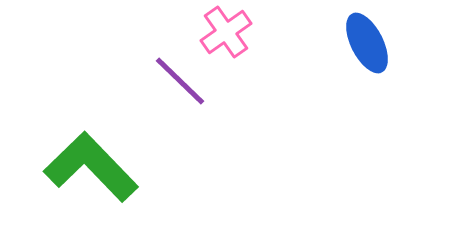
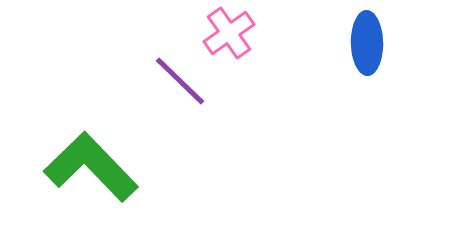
pink cross: moved 3 px right, 1 px down
blue ellipse: rotated 26 degrees clockwise
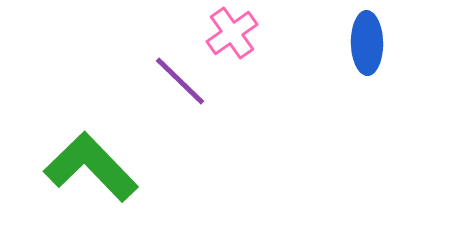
pink cross: moved 3 px right
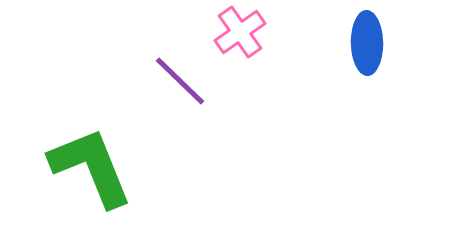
pink cross: moved 8 px right, 1 px up
green L-shape: rotated 22 degrees clockwise
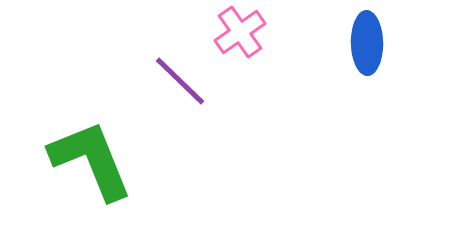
green L-shape: moved 7 px up
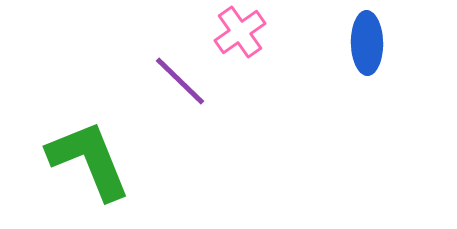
green L-shape: moved 2 px left
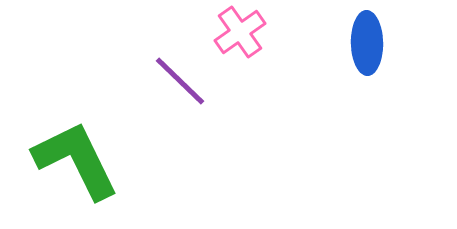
green L-shape: moved 13 px left; rotated 4 degrees counterclockwise
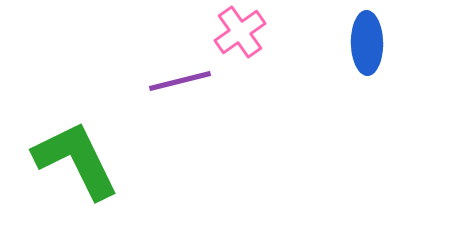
purple line: rotated 58 degrees counterclockwise
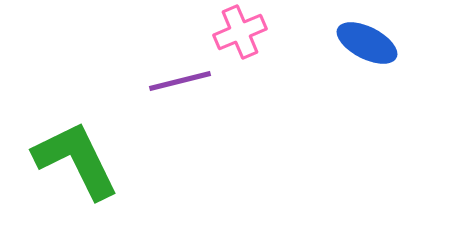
pink cross: rotated 12 degrees clockwise
blue ellipse: rotated 62 degrees counterclockwise
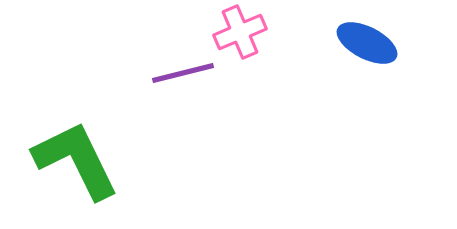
purple line: moved 3 px right, 8 px up
